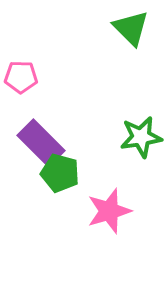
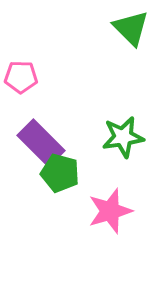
green star: moved 18 px left
pink star: moved 1 px right
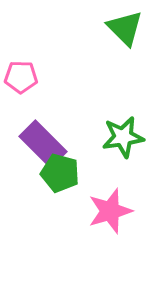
green triangle: moved 6 px left
purple rectangle: moved 2 px right, 1 px down
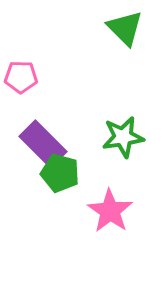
pink star: rotated 21 degrees counterclockwise
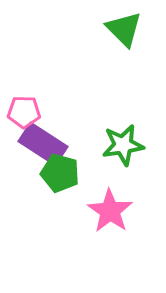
green triangle: moved 1 px left, 1 px down
pink pentagon: moved 3 px right, 35 px down
green star: moved 8 px down
purple rectangle: rotated 12 degrees counterclockwise
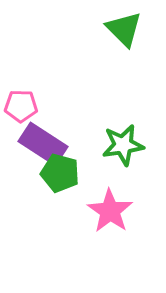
pink pentagon: moved 3 px left, 6 px up
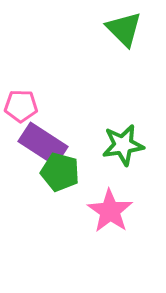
green pentagon: moved 1 px up
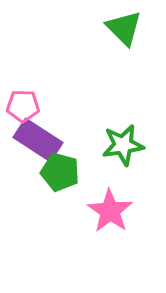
green triangle: moved 1 px up
pink pentagon: moved 2 px right
purple rectangle: moved 5 px left, 4 px up
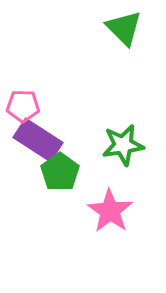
green pentagon: rotated 21 degrees clockwise
